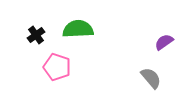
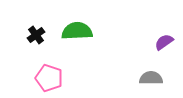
green semicircle: moved 1 px left, 2 px down
pink pentagon: moved 8 px left, 11 px down
gray semicircle: rotated 50 degrees counterclockwise
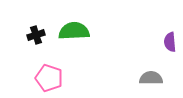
green semicircle: moved 3 px left
black cross: rotated 18 degrees clockwise
purple semicircle: moved 6 px right; rotated 60 degrees counterclockwise
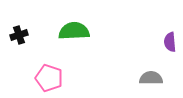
black cross: moved 17 px left
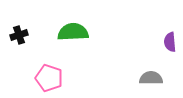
green semicircle: moved 1 px left, 1 px down
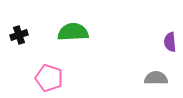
gray semicircle: moved 5 px right
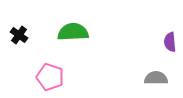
black cross: rotated 36 degrees counterclockwise
pink pentagon: moved 1 px right, 1 px up
